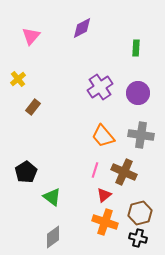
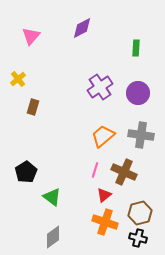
brown rectangle: rotated 21 degrees counterclockwise
orange trapezoid: rotated 90 degrees clockwise
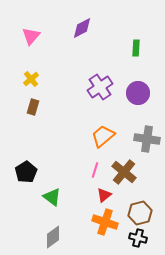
yellow cross: moved 13 px right
gray cross: moved 6 px right, 4 px down
brown cross: rotated 15 degrees clockwise
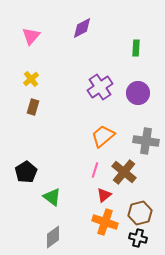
gray cross: moved 1 px left, 2 px down
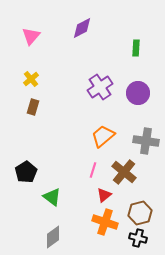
pink line: moved 2 px left
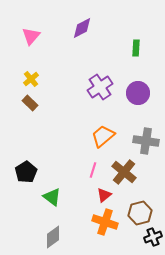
brown rectangle: moved 3 px left, 4 px up; rotated 63 degrees counterclockwise
black cross: moved 15 px right, 1 px up; rotated 36 degrees counterclockwise
